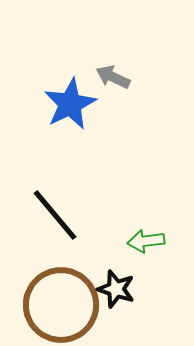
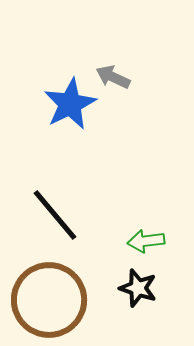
black star: moved 22 px right, 1 px up
brown circle: moved 12 px left, 5 px up
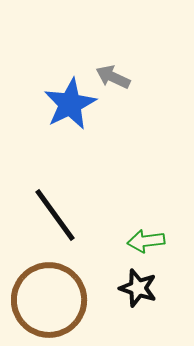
black line: rotated 4 degrees clockwise
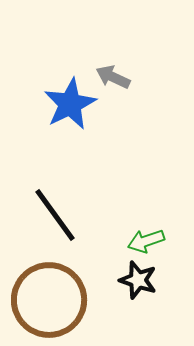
green arrow: rotated 12 degrees counterclockwise
black star: moved 8 px up
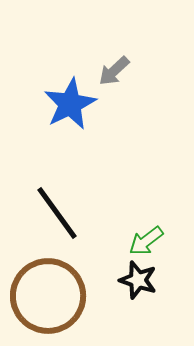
gray arrow: moved 1 px right, 6 px up; rotated 68 degrees counterclockwise
black line: moved 2 px right, 2 px up
green arrow: rotated 18 degrees counterclockwise
brown circle: moved 1 px left, 4 px up
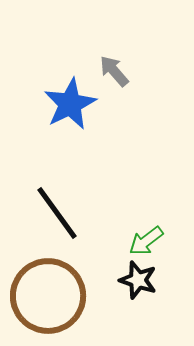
gray arrow: rotated 92 degrees clockwise
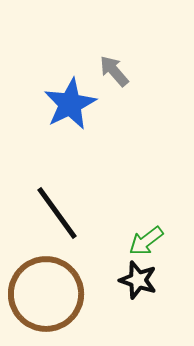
brown circle: moved 2 px left, 2 px up
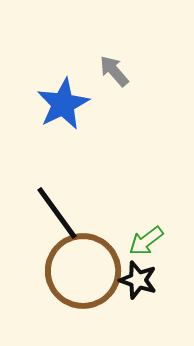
blue star: moved 7 px left
brown circle: moved 37 px right, 23 px up
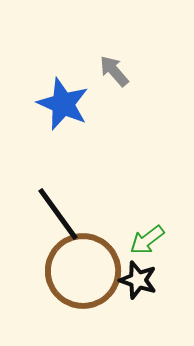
blue star: rotated 22 degrees counterclockwise
black line: moved 1 px right, 1 px down
green arrow: moved 1 px right, 1 px up
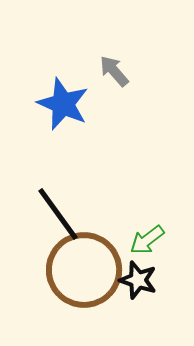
brown circle: moved 1 px right, 1 px up
